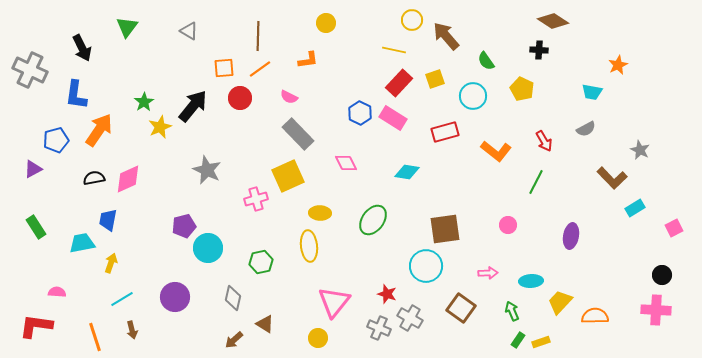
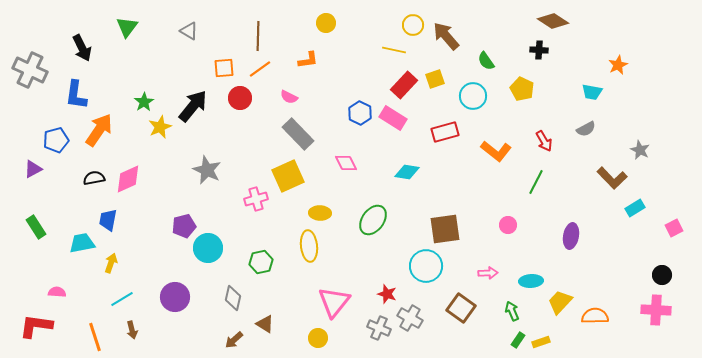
yellow circle at (412, 20): moved 1 px right, 5 px down
red rectangle at (399, 83): moved 5 px right, 2 px down
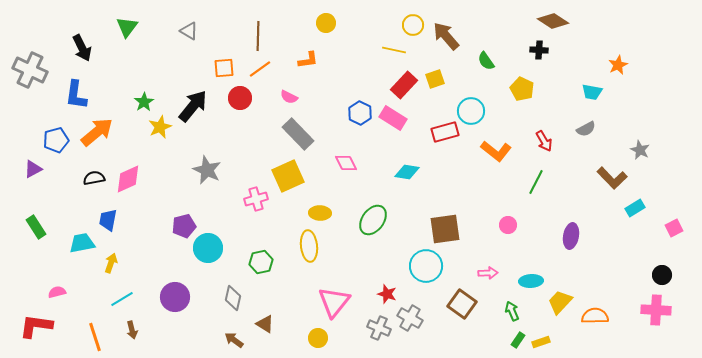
cyan circle at (473, 96): moved 2 px left, 15 px down
orange arrow at (99, 130): moved 2 px left, 2 px down; rotated 16 degrees clockwise
pink semicircle at (57, 292): rotated 18 degrees counterclockwise
brown square at (461, 308): moved 1 px right, 4 px up
brown arrow at (234, 340): rotated 78 degrees clockwise
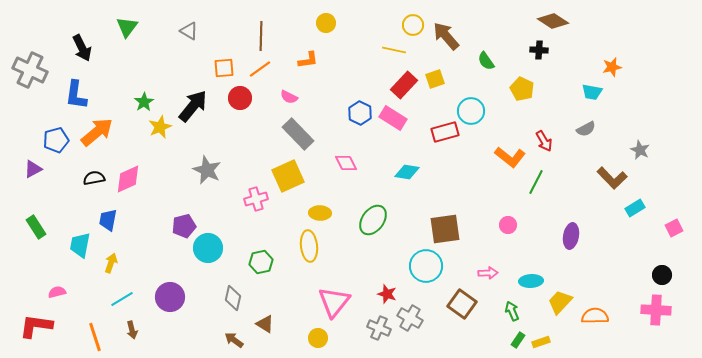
brown line at (258, 36): moved 3 px right
orange star at (618, 65): moved 6 px left, 2 px down; rotated 12 degrees clockwise
orange L-shape at (496, 151): moved 14 px right, 6 px down
cyan trapezoid at (82, 243): moved 2 px left, 2 px down; rotated 68 degrees counterclockwise
purple circle at (175, 297): moved 5 px left
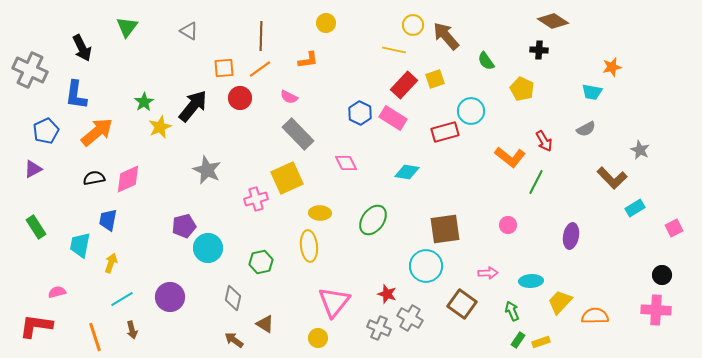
blue pentagon at (56, 140): moved 10 px left, 9 px up; rotated 10 degrees counterclockwise
yellow square at (288, 176): moved 1 px left, 2 px down
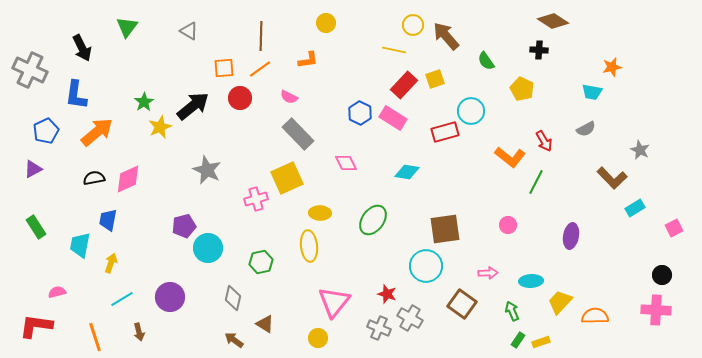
black arrow at (193, 106): rotated 12 degrees clockwise
brown arrow at (132, 330): moved 7 px right, 2 px down
